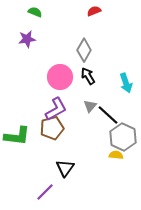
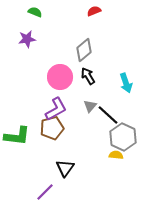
gray diamond: rotated 20 degrees clockwise
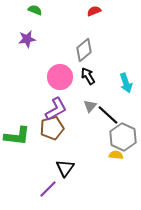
green semicircle: moved 2 px up
purple line: moved 3 px right, 3 px up
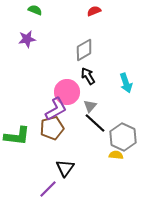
gray diamond: rotated 10 degrees clockwise
pink circle: moved 7 px right, 15 px down
black line: moved 13 px left, 8 px down
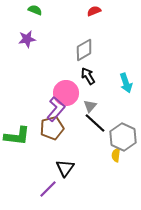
pink circle: moved 1 px left, 1 px down
purple L-shape: rotated 20 degrees counterclockwise
yellow semicircle: rotated 88 degrees counterclockwise
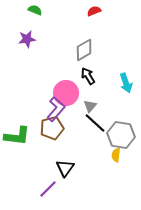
gray hexagon: moved 2 px left, 2 px up; rotated 16 degrees counterclockwise
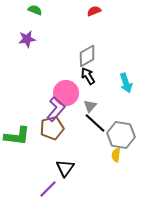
gray diamond: moved 3 px right, 6 px down
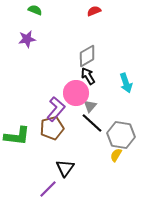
pink circle: moved 10 px right
black line: moved 3 px left
yellow semicircle: rotated 24 degrees clockwise
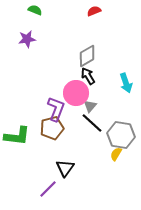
purple L-shape: rotated 20 degrees counterclockwise
yellow semicircle: moved 1 px up
